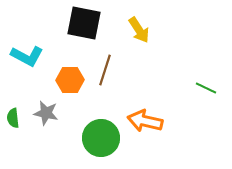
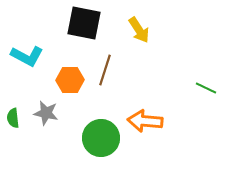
orange arrow: rotated 8 degrees counterclockwise
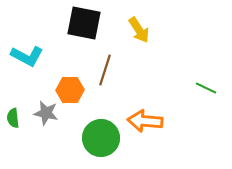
orange hexagon: moved 10 px down
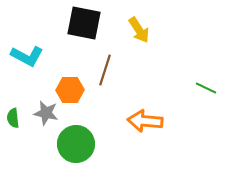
green circle: moved 25 px left, 6 px down
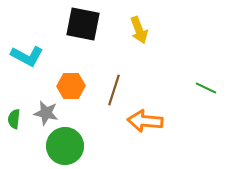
black square: moved 1 px left, 1 px down
yellow arrow: rotated 12 degrees clockwise
brown line: moved 9 px right, 20 px down
orange hexagon: moved 1 px right, 4 px up
green semicircle: moved 1 px right, 1 px down; rotated 12 degrees clockwise
green circle: moved 11 px left, 2 px down
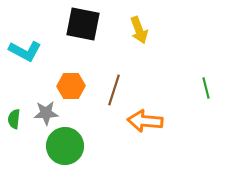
cyan L-shape: moved 2 px left, 5 px up
green line: rotated 50 degrees clockwise
gray star: rotated 15 degrees counterclockwise
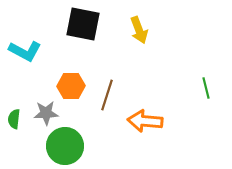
brown line: moved 7 px left, 5 px down
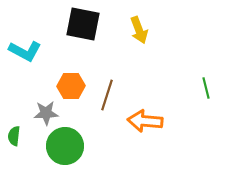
green semicircle: moved 17 px down
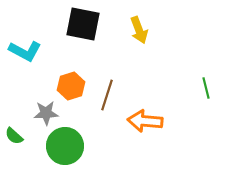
orange hexagon: rotated 16 degrees counterclockwise
green semicircle: rotated 54 degrees counterclockwise
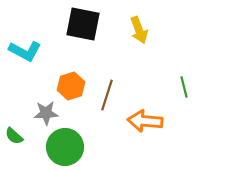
green line: moved 22 px left, 1 px up
green circle: moved 1 px down
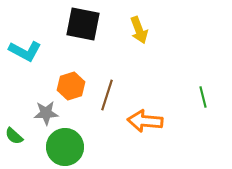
green line: moved 19 px right, 10 px down
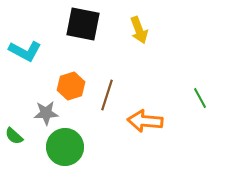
green line: moved 3 px left, 1 px down; rotated 15 degrees counterclockwise
